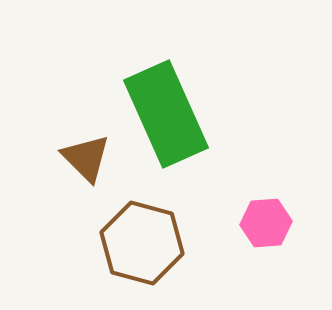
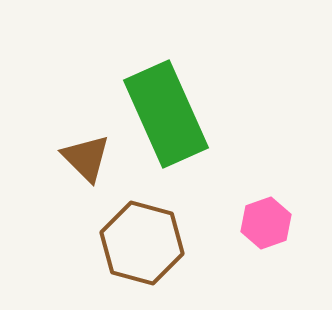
pink hexagon: rotated 15 degrees counterclockwise
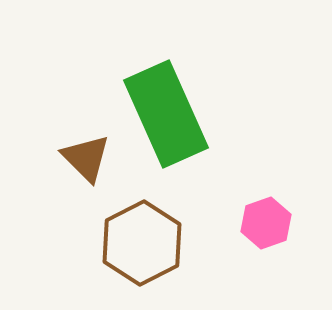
brown hexagon: rotated 18 degrees clockwise
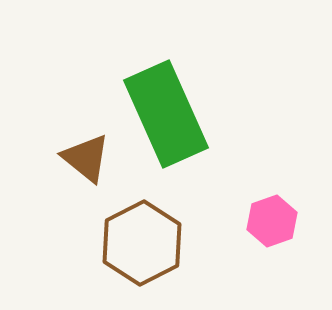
brown triangle: rotated 6 degrees counterclockwise
pink hexagon: moved 6 px right, 2 px up
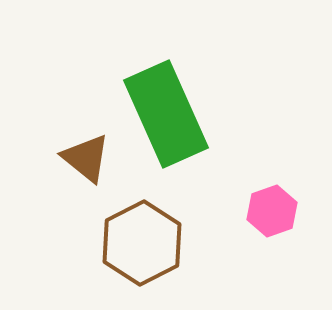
pink hexagon: moved 10 px up
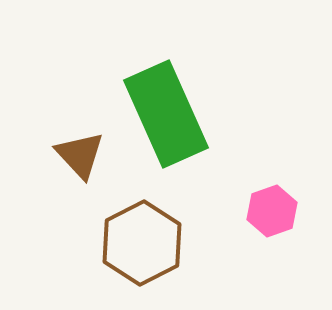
brown triangle: moved 6 px left, 3 px up; rotated 8 degrees clockwise
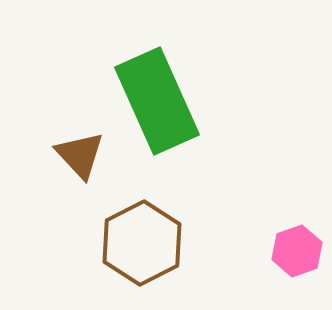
green rectangle: moved 9 px left, 13 px up
pink hexagon: moved 25 px right, 40 px down
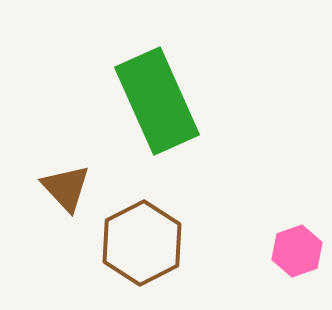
brown triangle: moved 14 px left, 33 px down
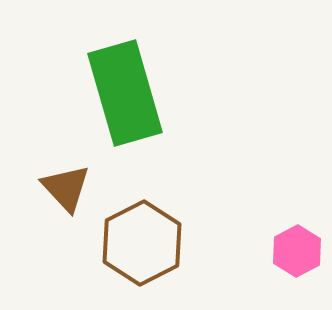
green rectangle: moved 32 px left, 8 px up; rotated 8 degrees clockwise
pink hexagon: rotated 9 degrees counterclockwise
